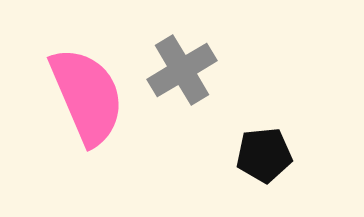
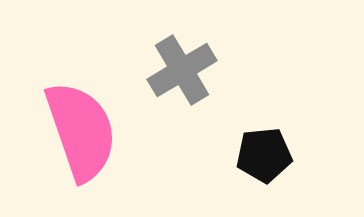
pink semicircle: moved 6 px left, 35 px down; rotated 4 degrees clockwise
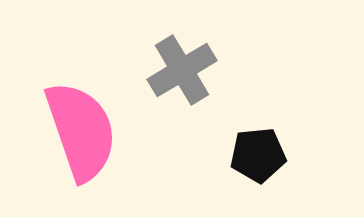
black pentagon: moved 6 px left
